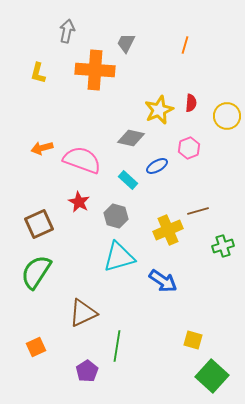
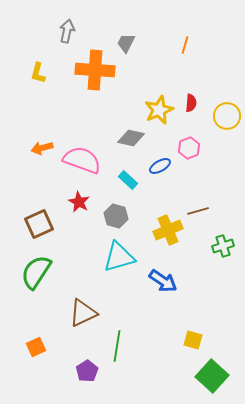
blue ellipse: moved 3 px right
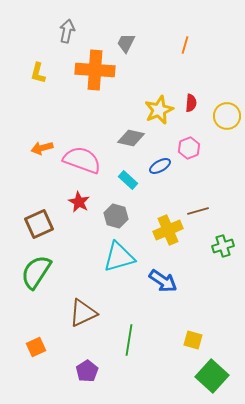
green line: moved 12 px right, 6 px up
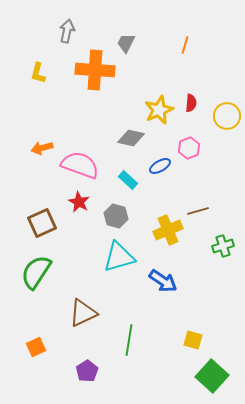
pink semicircle: moved 2 px left, 5 px down
brown square: moved 3 px right, 1 px up
